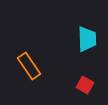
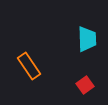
red square: rotated 24 degrees clockwise
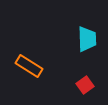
orange rectangle: rotated 24 degrees counterclockwise
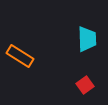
orange rectangle: moved 9 px left, 10 px up
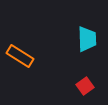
red square: moved 1 px down
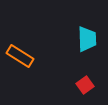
red square: moved 1 px up
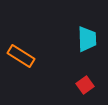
orange rectangle: moved 1 px right
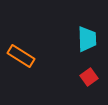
red square: moved 4 px right, 8 px up
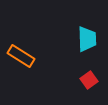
red square: moved 3 px down
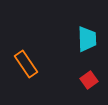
orange rectangle: moved 5 px right, 8 px down; rotated 24 degrees clockwise
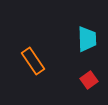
orange rectangle: moved 7 px right, 3 px up
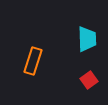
orange rectangle: rotated 52 degrees clockwise
